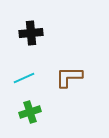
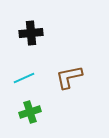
brown L-shape: rotated 12 degrees counterclockwise
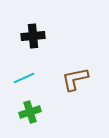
black cross: moved 2 px right, 3 px down
brown L-shape: moved 6 px right, 2 px down
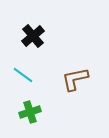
black cross: rotated 35 degrees counterclockwise
cyan line: moved 1 px left, 3 px up; rotated 60 degrees clockwise
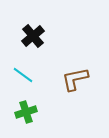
green cross: moved 4 px left
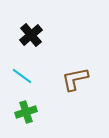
black cross: moved 2 px left, 1 px up
cyan line: moved 1 px left, 1 px down
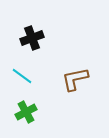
black cross: moved 1 px right, 3 px down; rotated 20 degrees clockwise
green cross: rotated 10 degrees counterclockwise
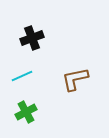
cyan line: rotated 60 degrees counterclockwise
